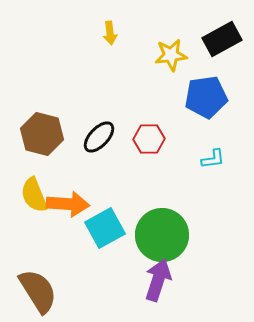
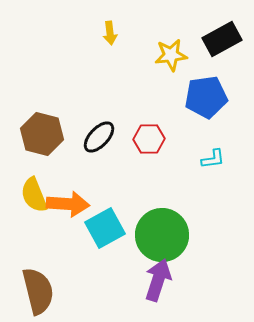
brown semicircle: rotated 18 degrees clockwise
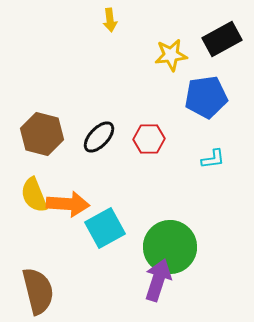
yellow arrow: moved 13 px up
green circle: moved 8 px right, 12 px down
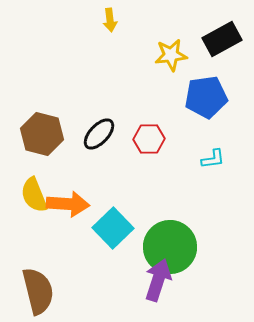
black ellipse: moved 3 px up
cyan square: moved 8 px right; rotated 15 degrees counterclockwise
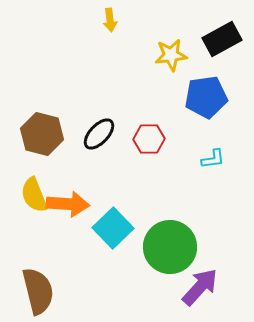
purple arrow: moved 42 px right, 7 px down; rotated 24 degrees clockwise
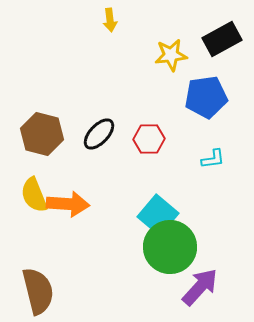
cyan square: moved 45 px right, 13 px up; rotated 6 degrees counterclockwise
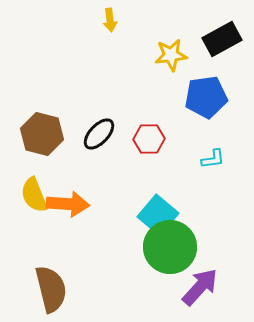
brown semicircle: moved 13 px right, 2 px up
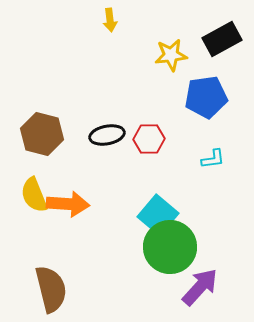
black ellipse: moved 8 px right, 1 px down; rotated 36 degrees clockwise
